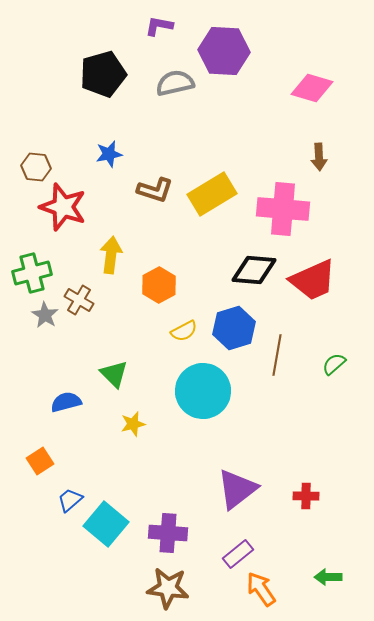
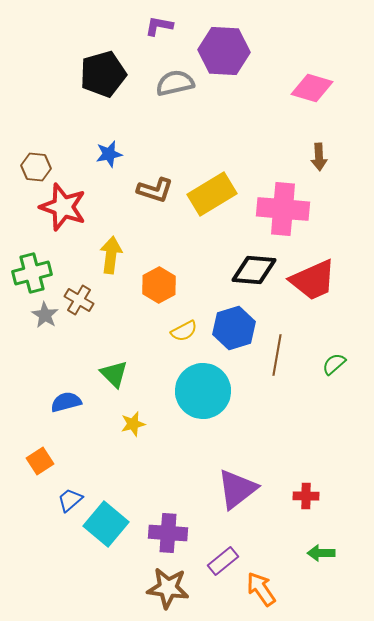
purple rectangle: moved 15 px left, 7 px down
green arrow: moved 7 px left, 24 px up
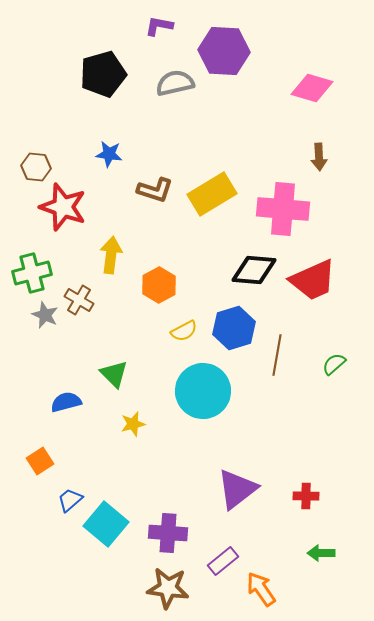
blue star: rotated 20 degrees clockwise
gray star: rotated 8 degrees counterclockwise
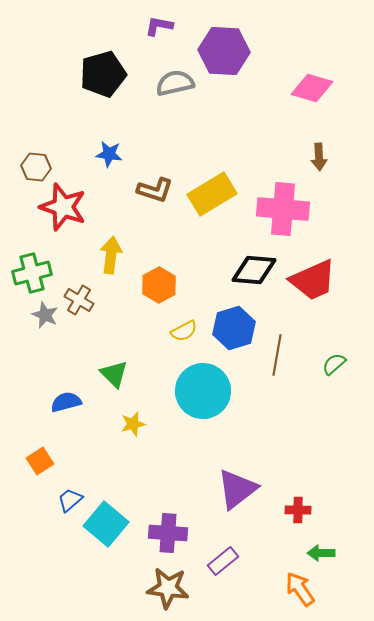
red cross: moved 8 px left, 14 px down
orange arrow: moved 39 px right
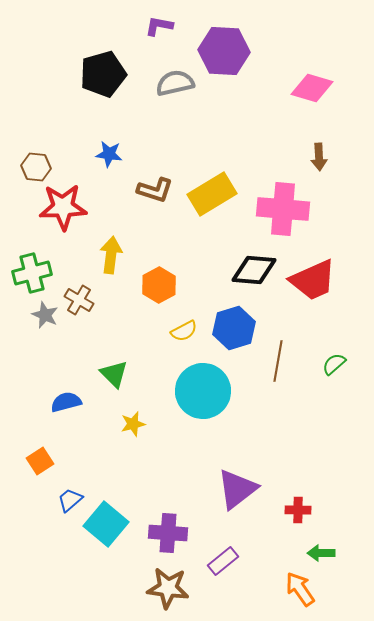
red star: rotated 21 degrees counterclockwise
brown line: moved 1 px right, 6 px down
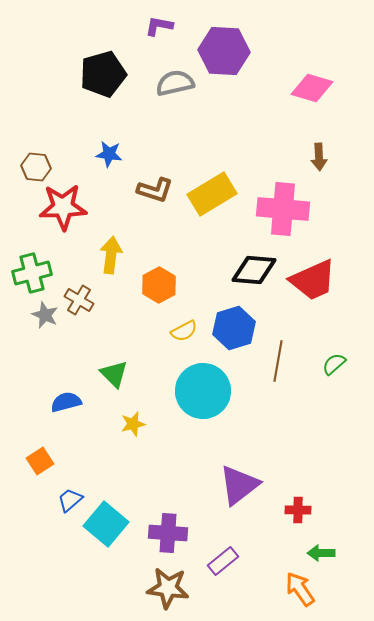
purple triangle: moved 2 px right, 4 px up
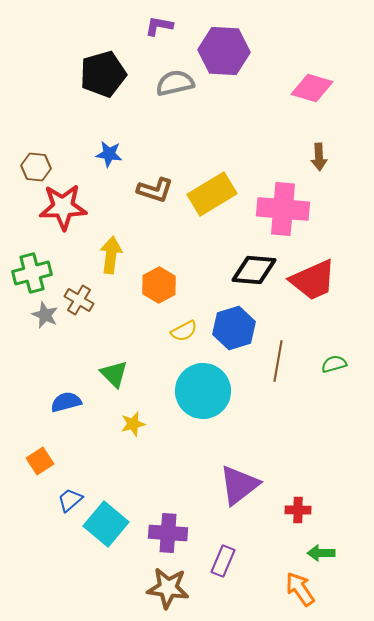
green semicircle: rotated 25 degrees clockwise
purple rectangle: rotated 28 degrees counterclockwise
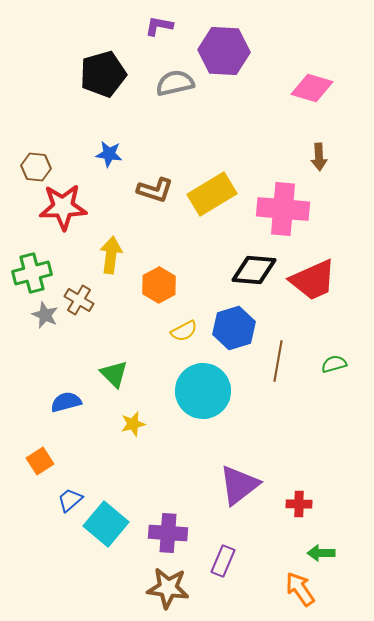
red cross: moved 1 px right, 6 px up
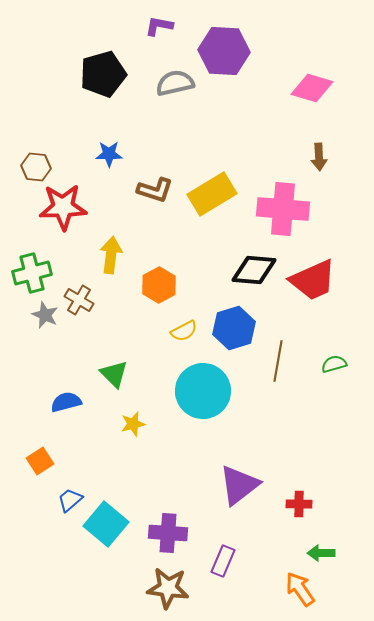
blue star: rotated 8 degrees counterclockwise
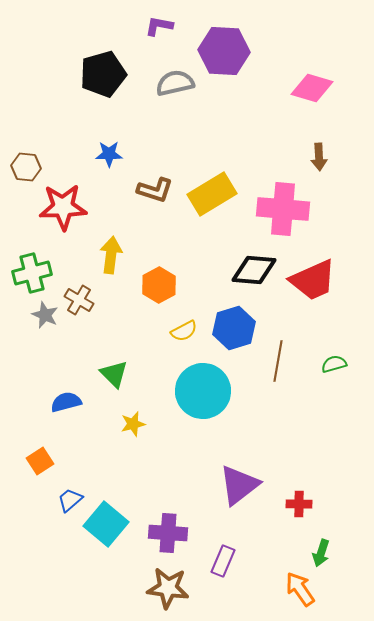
brown hexagon: moved 10 px left
green arrow: rotated 72 degrees counterclockwise
